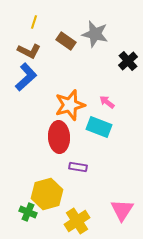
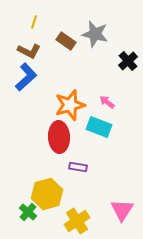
green cross: rotated 18 degrees clockwise
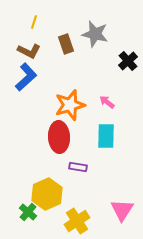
brown rectangle: moved 3 px down; rotated 36 degrees clockwise
cyan rectangle: moved 7 px right, 9 px down; rotated 70 degrees clockwise
yellow hexagon: rotated 8 degrees counterclockwise
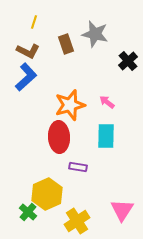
brown L-shape: moved 1 px left
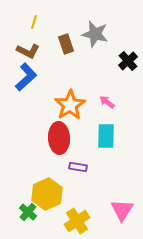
orange star: rotated 16 degrees counterclockwise
red ellipse: moved 1 px down
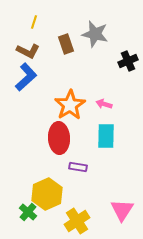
black cross: rotated 18 degrees clockwise
pink arrow: moved 3 px left, 2 px down; rotated 21 degrees counterclockwise
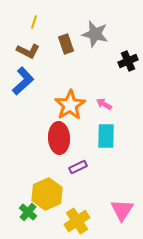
blue L-shape: moved 3 px left, 4 px down
pink arrow: rotated 14 degrees clockwise
purple rectangle: rotated 36 degrees counterclockwise
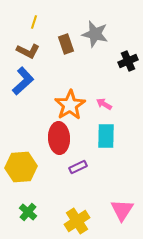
yellow hexagon: moved 26 px left, 27 px up; rotated 20 degrees clockwise
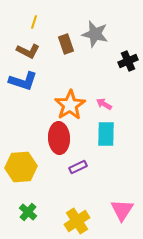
blue L-shape: rotated 60 degrees clockwise
cyan rectangle: moved 2 px up
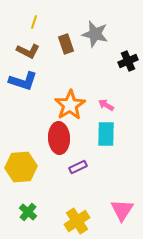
pink arrow: moved 2 px right, 1 px down
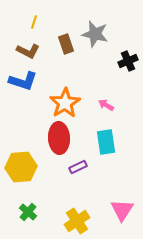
orange star: moved 5 px left, 2 px up
cyan rectangle: moved 8 px down; rotated 10 degrees counterclockwise
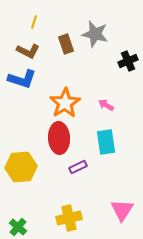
blue L-shape: moved 1 px left, 2 px up
green cross: moved 10 px left, 15 px down
yellow cross: moved 8 px left, 3 px up; rotated 20 degrees clockwise
